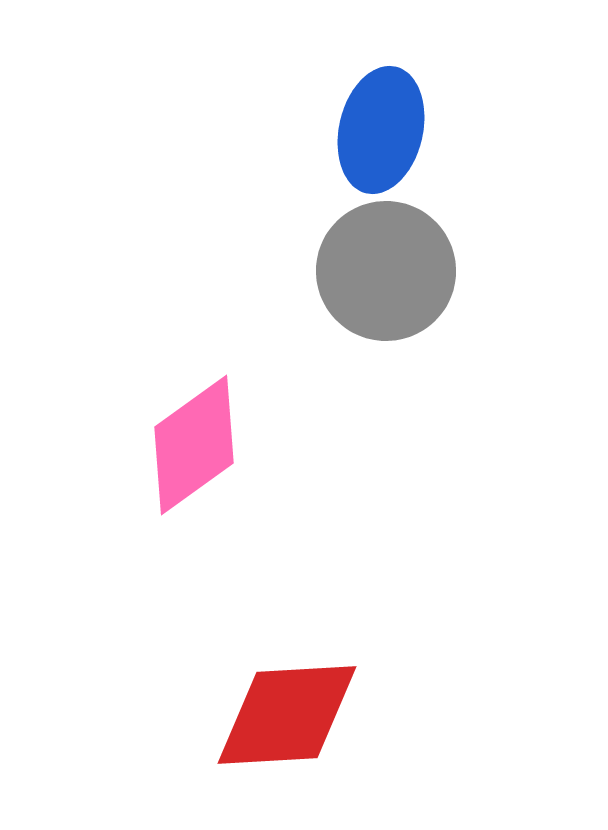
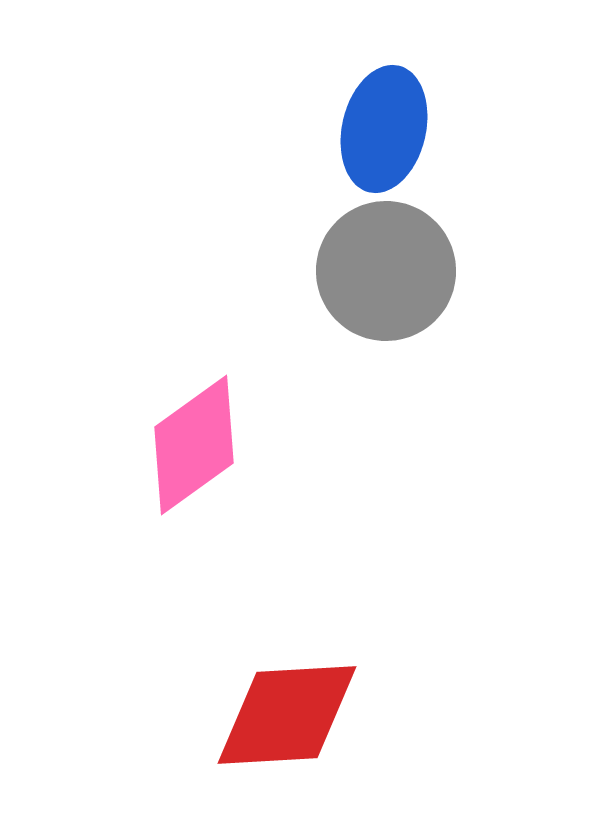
blue ellipse: moved 3 px right, 1 px up
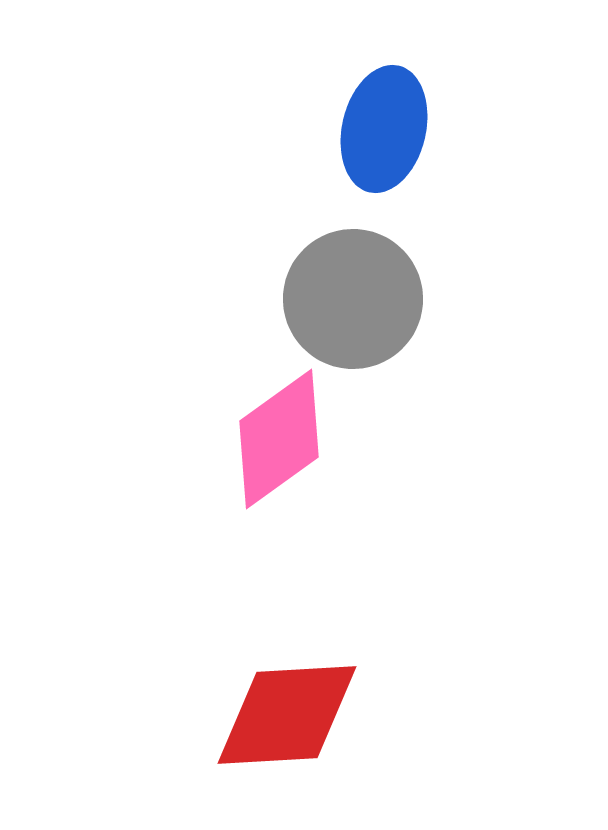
gray circle: moved 33 px left, 28 px down
pink diamond: moved 85 px right, 6 px up
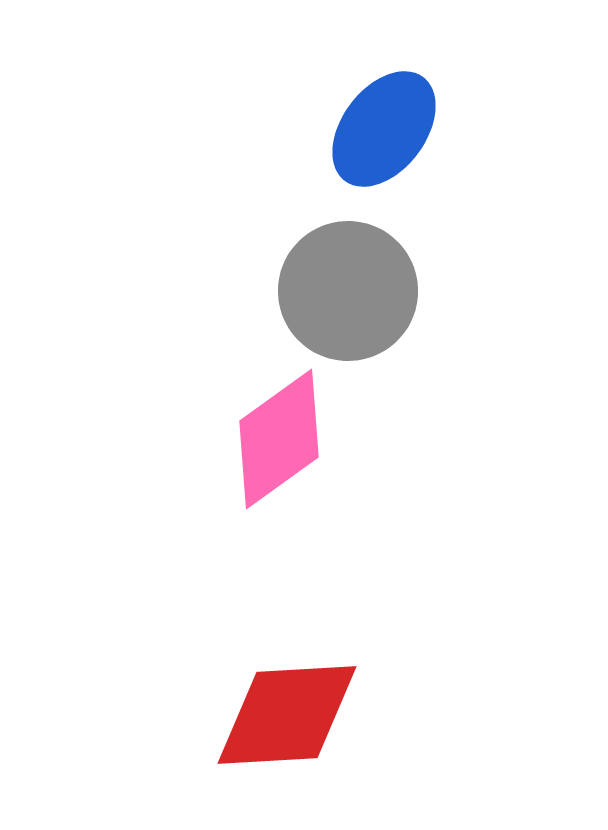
blue ellipse: rotated 24 degrees clockwise
gray circle: moved 5 px left, 8 px up
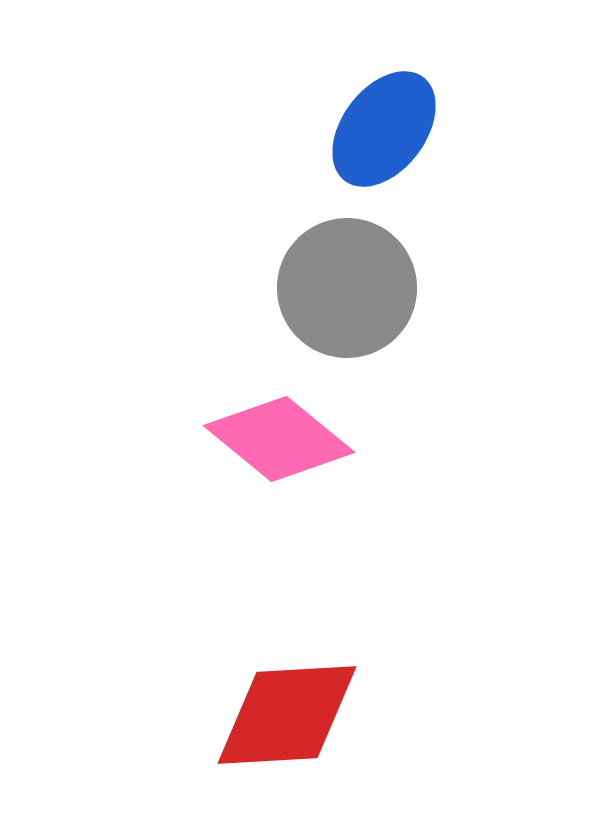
gray circle: moved 1 px left, 3 px up
pink diamond: rotated 75 degrees clockwise
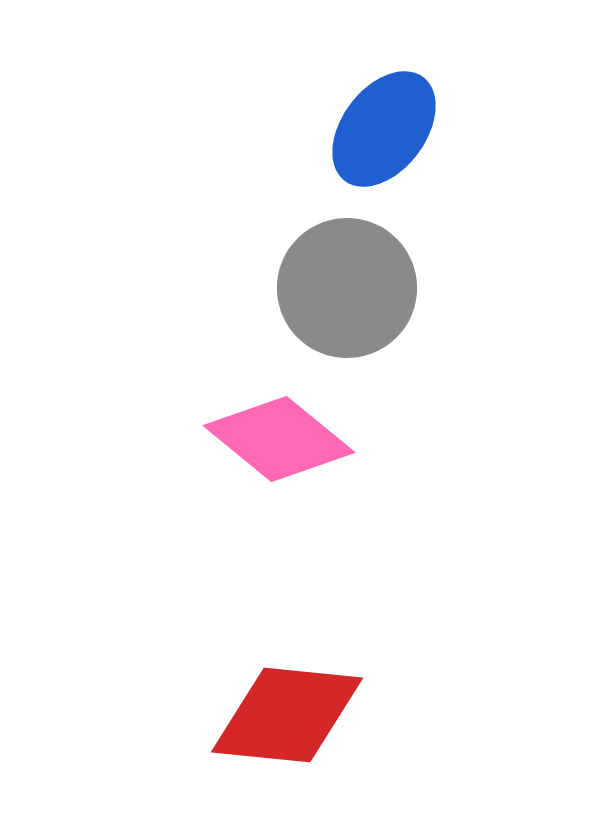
red diamond: rotated 9 degrees clockwise
